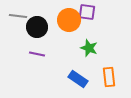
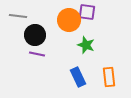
black circle: moved 2 px left, 8 px down
green star: moved 3 px left, 3 px up
blue rectangle: moved 2 px up; rotated 30 degrees clockwise
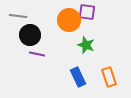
black circle: moved 5 px left
orange rectangle: rotated 12 degrees counterclockwise
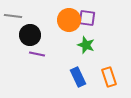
purple square: moved 6 px down
gray line: moved 5 px left
